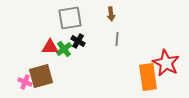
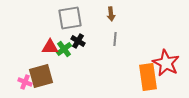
gray line: moved 2 px left
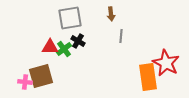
gray line: moved 6 px right, 3 px up
pink cross: rotated 16 degrees counterclockwise
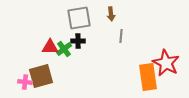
gray square: moved 9 px right
black cross: rotated 32 degrees counterclockwise
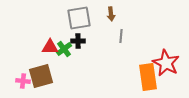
pink cross: moved 2 px left, 1 px up
